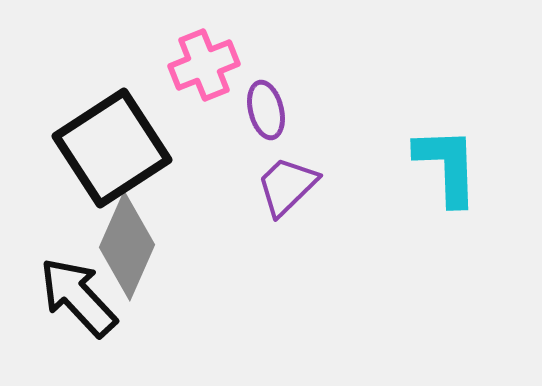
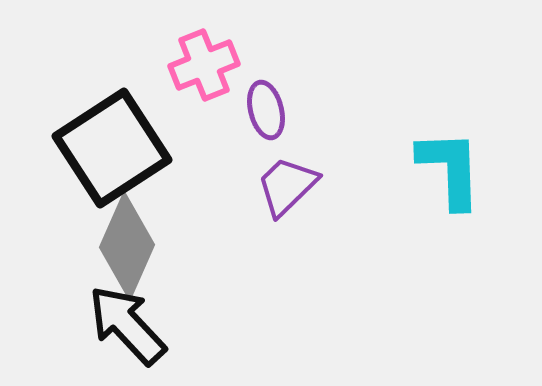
cyan L-shape: moved 3 px right, 3 px down
black arrow: moved 49 px right, 28 px down
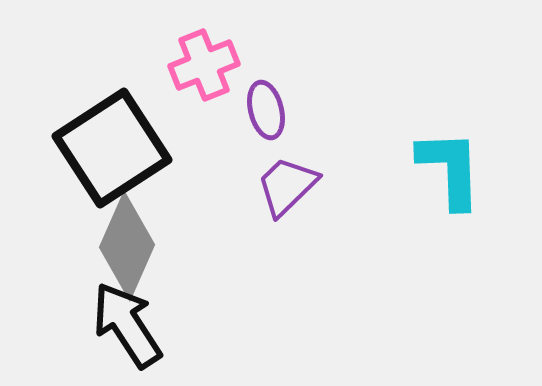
black arrow: rotated 10 degrees clockwise
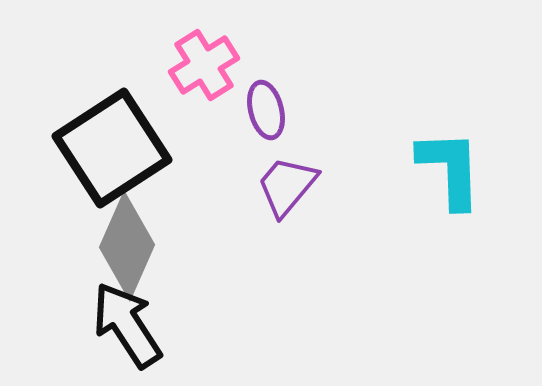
pink cross: rotated 10 degrees counterclockwise
purple trapezoid: rotated 6 degrees counterclockwise
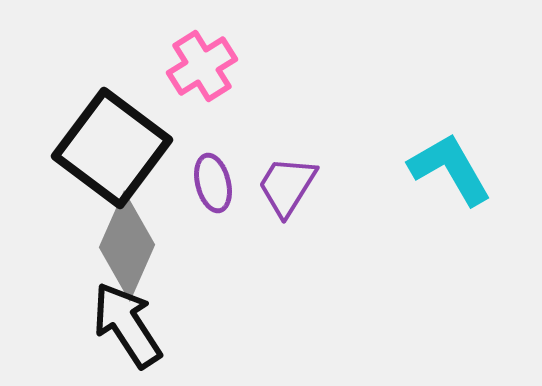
pink cross: moved 2 px left, 1 px down
purple ellipse: moved 53 px left, 73 px down
black square: rotated 20 degrees counterclockwise
cyan L-shape: rotated 28 degrees counterclockwise
purple trapezoid: rotated 8 degrees counterclockwise
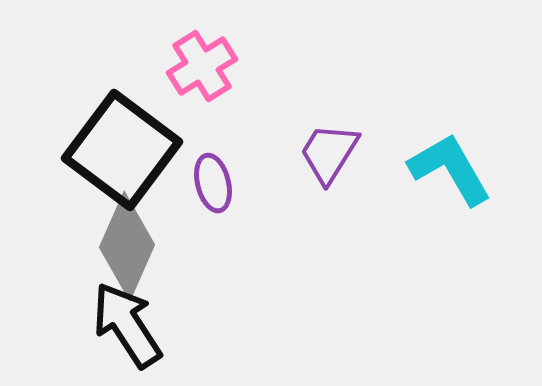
black square: moved 10 px right, 2 px down
purple trapezoid: moved 42 px right, 33 px up
